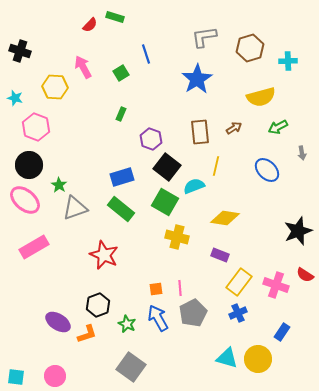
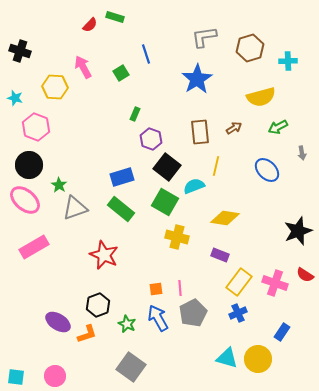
green rectangle at (121, 114): moved 14 px right
pink cross at (276, 285): moved 1 px left, 2 px up
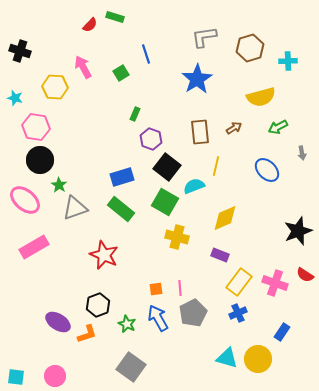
pink hexagon at (36, 127): rotated 12 degrees counterclockwise
black circle at (29, 165): moved 11 px right, 5 px up
yellow diamond at (225, 218): rotated 32 degrees counterclockwise
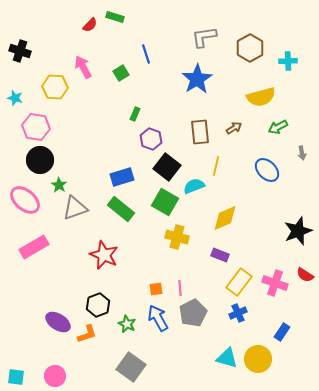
brown hexagon at (250, 48): rotated 12 degrees counterclockwise
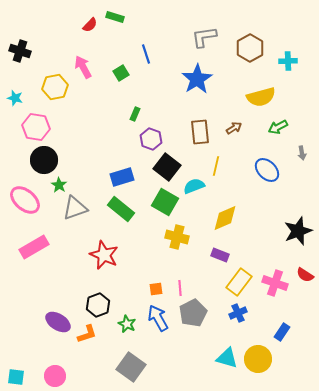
yellow hexagon at (55, 87): rotated 15 degrees counterclockwise
black circle at (40, 160): moved 4 px right
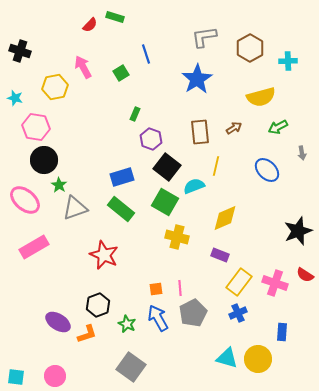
blue rectangle at (282, 332): rotated 30 degrees counterclockwise
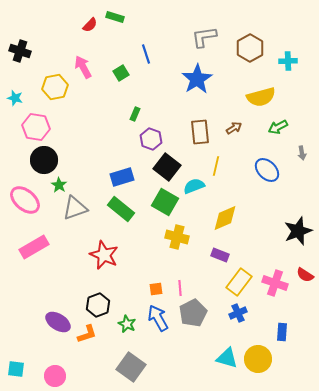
cyan square at (16, 377): moved 8 px up
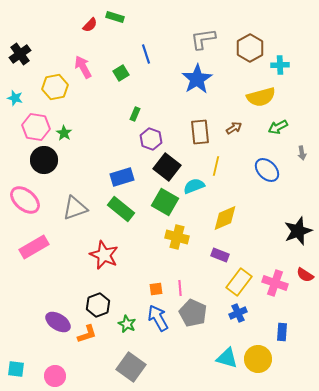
gray L-shape at (204, 37): moved 1 px left, 2 px down
black cross at (20, 51): moved 3 px down; rotated 35 degrees clockwise
cyan cross at (288, 61): moved 8 px left, 4 px down
green star at (59, 185): moved 5 px right, 52 px up
gray pentagon at (193, 313): rotated 20 degrees counterclockwise
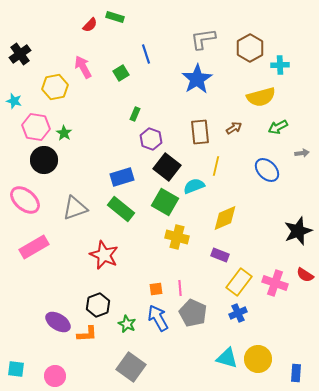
cyan star at (15, 98): moved 1 px left, 3 px down
gray arrow at (302, 153): rotated 88 degrees counterclockwise
blue rectangle at (282, 332): moved 14 px right, 41 px down
orange L-shape at (87, 334): rotated 15 degrees clockwise
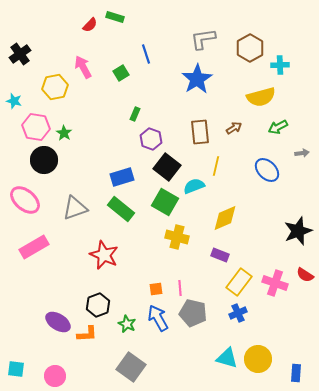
gray pentagon at (193, 313): rotated 12 degrees counterclockwise
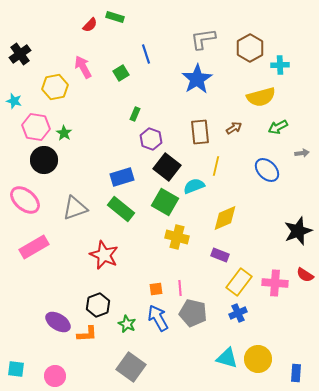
pink cross at (275, 283): rotated 15 degrees counterclockwise
